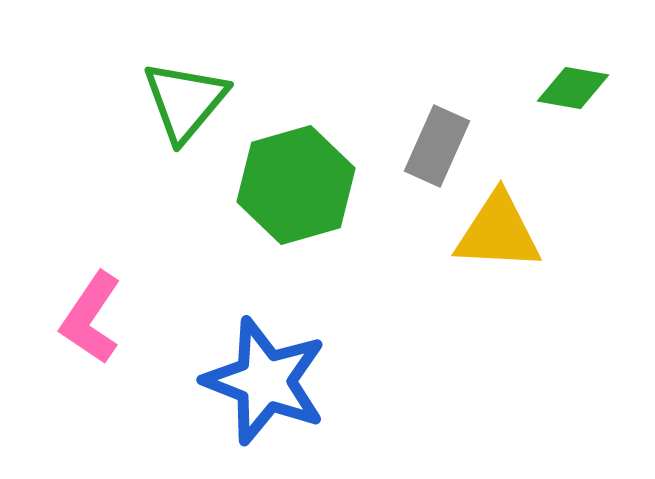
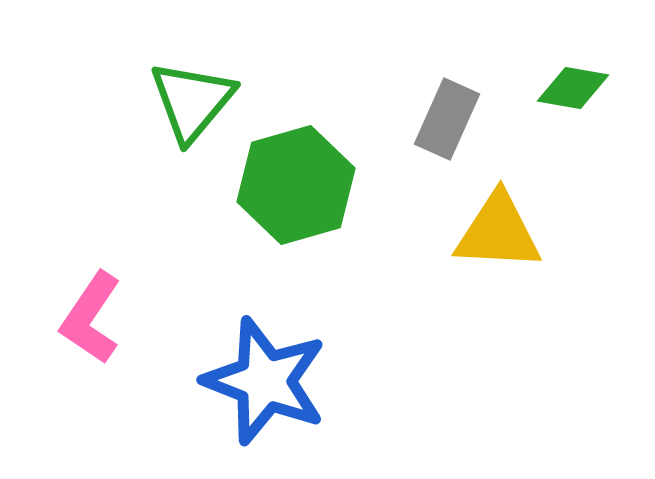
green triangle: moved 7 px right
gray rectangle: moved 10 px right, 27 px up
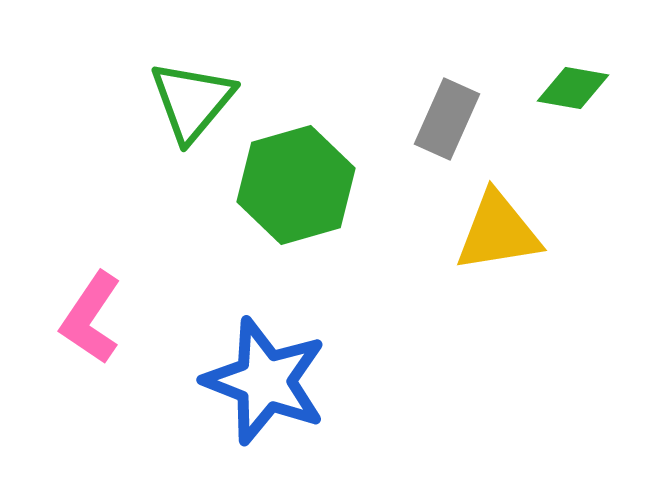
yellow triangle: rotated 12 degrees counterclockwise
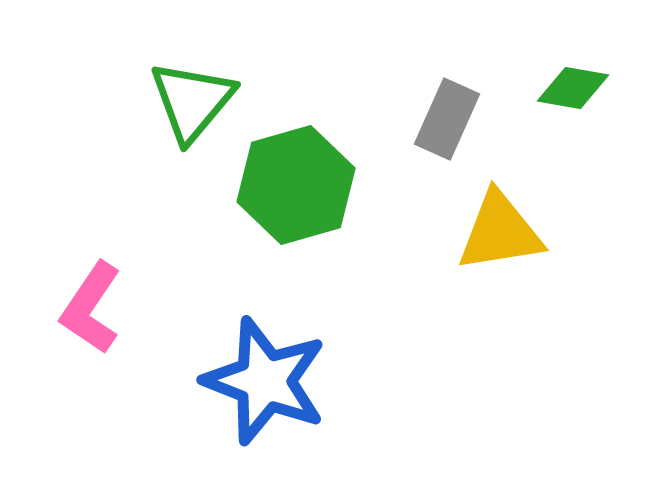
yellow triangle: moved 2 px right
pink L-shape: moved 10 px up
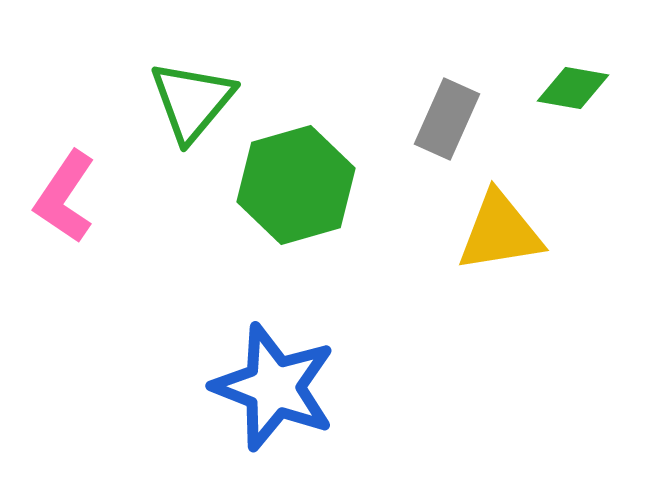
pink L-shape: moved 26 px left, 111 px up
blue star: moved 9 px right, 6 px down
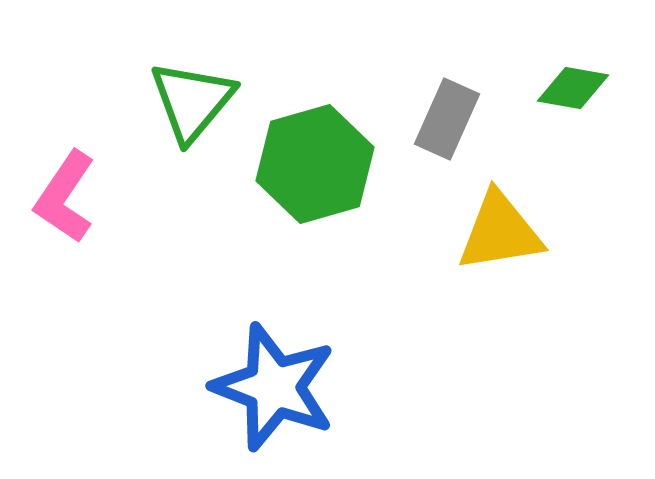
green hexagon: moved 19 px right, 21 px up
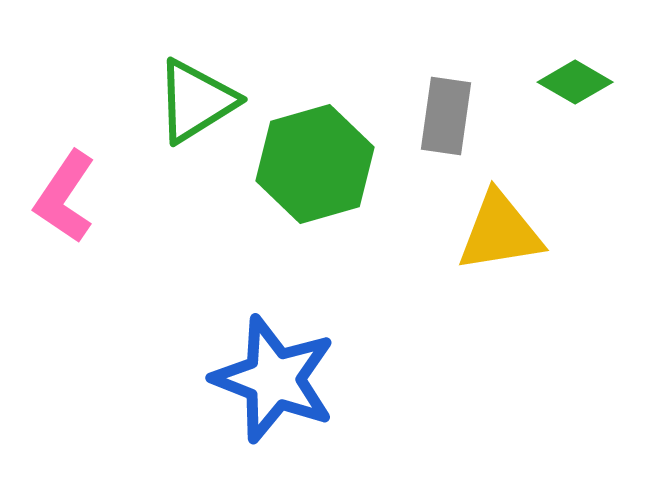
green diamond: moved 2 px right, 6 px up; rotated 20 degrees clockwise
green triangle: moved 4 px right; rotated 18 degrees clockwise
gray rectangle: moved 1 px left, 3 px up; rotated 16 degrees counterclockwise
blue star: moved 8 px up
